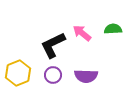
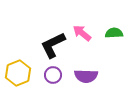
green semicircle: moved 1 px right, 4 px down
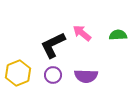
green semicircle: moved 4 px right, 2 px down
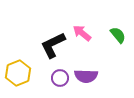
green semicircle: rotated 54 degrees clockwise
purple circle: moved 7 px right, 3 px down
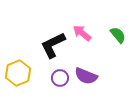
purple semicircle: rotated 20 degrees clockwise
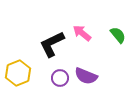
black L-shape: moved 1 px left, 1 px up
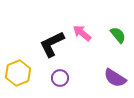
purple semicircle: moved 29 px right, 2 px down; rotated 10 degrees clockwise
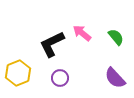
green semicircle: moved 2 px left, 2 px down
purple semicircle: rotated 15 degrees clockwise
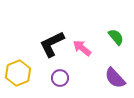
pink arrow: moved 15 px down
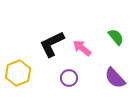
purple circle: moved 9 px right
